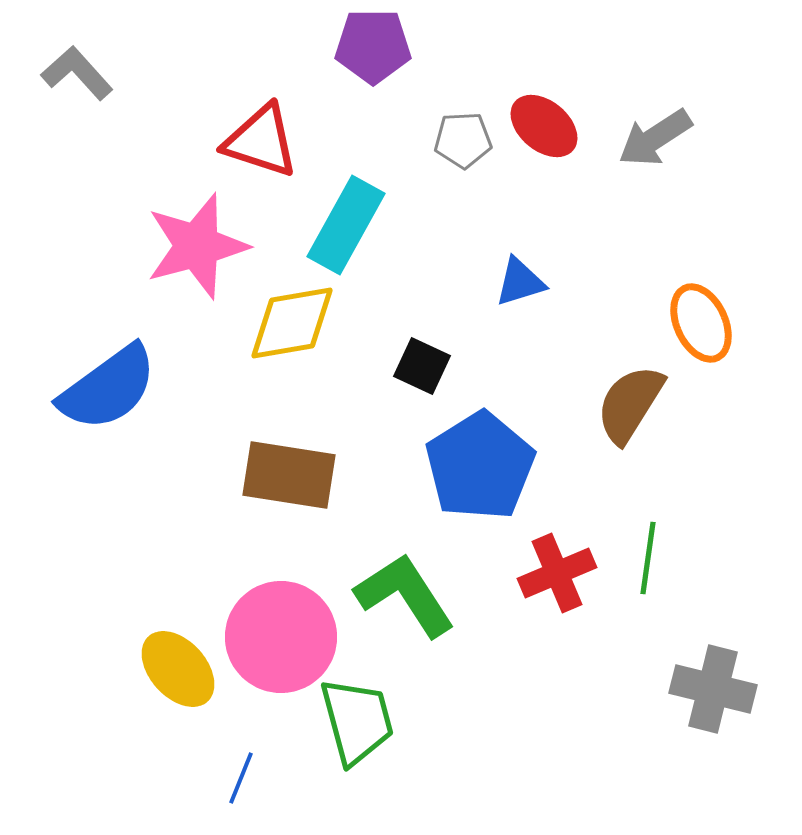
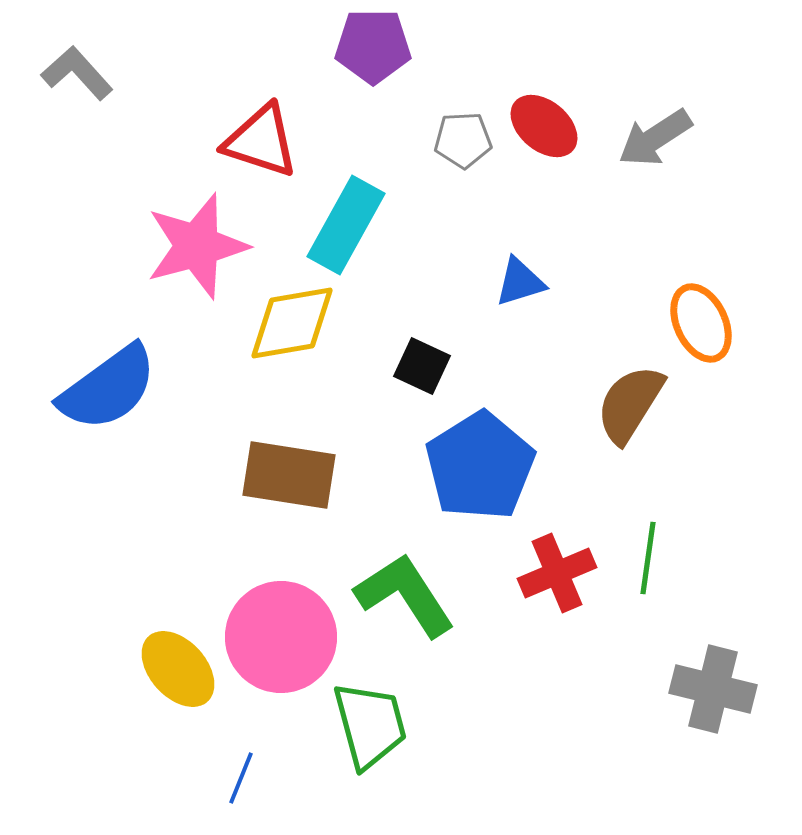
green trapezoid: moved 13 px right, 4 px down
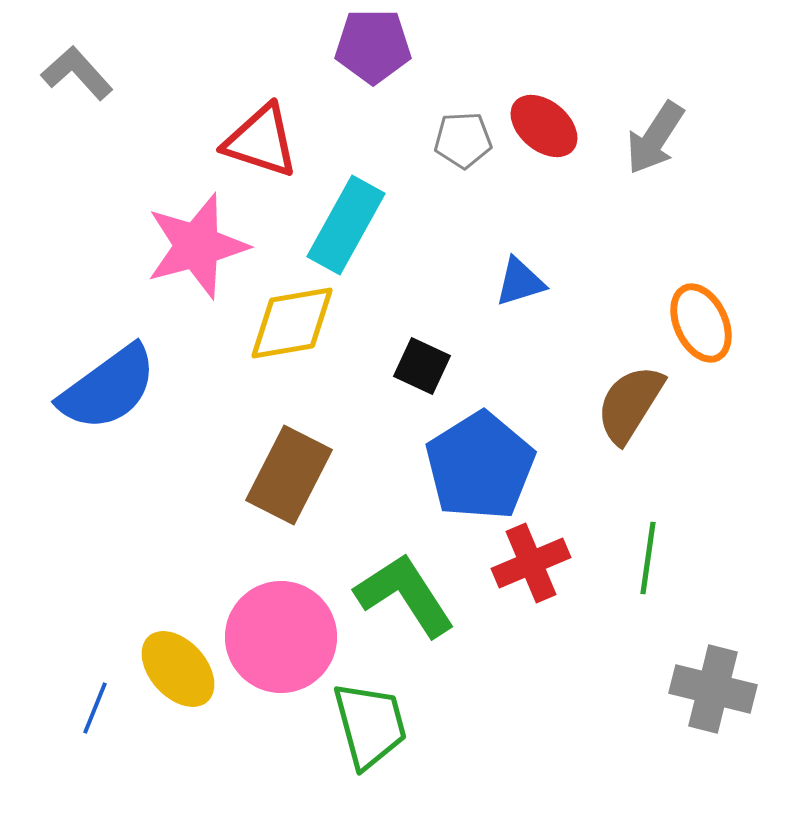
gray arrow: rotated 24 degrees counterclockwise
brown rectangle: rotated 72 degrees counterclockwise
red cross: moved 26 px left, 10 px up
blue line: moved 146 px left, 70 px up
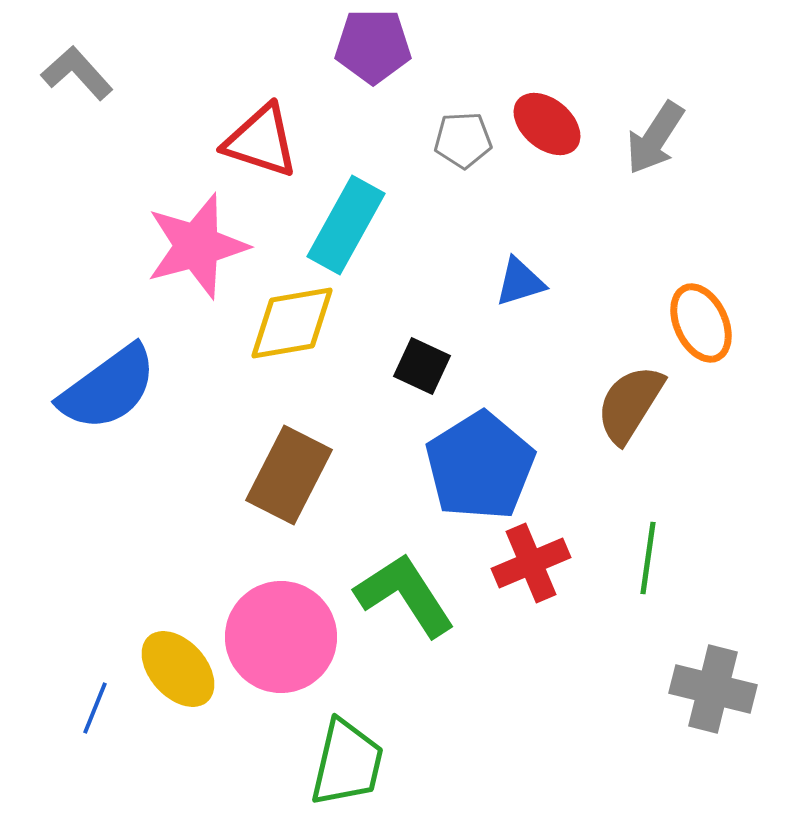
red ellipse: moved 3 px right, 2 px up
green trapezoid: moved 23 px left, 38 px down; rotated 28 degrees clockwise
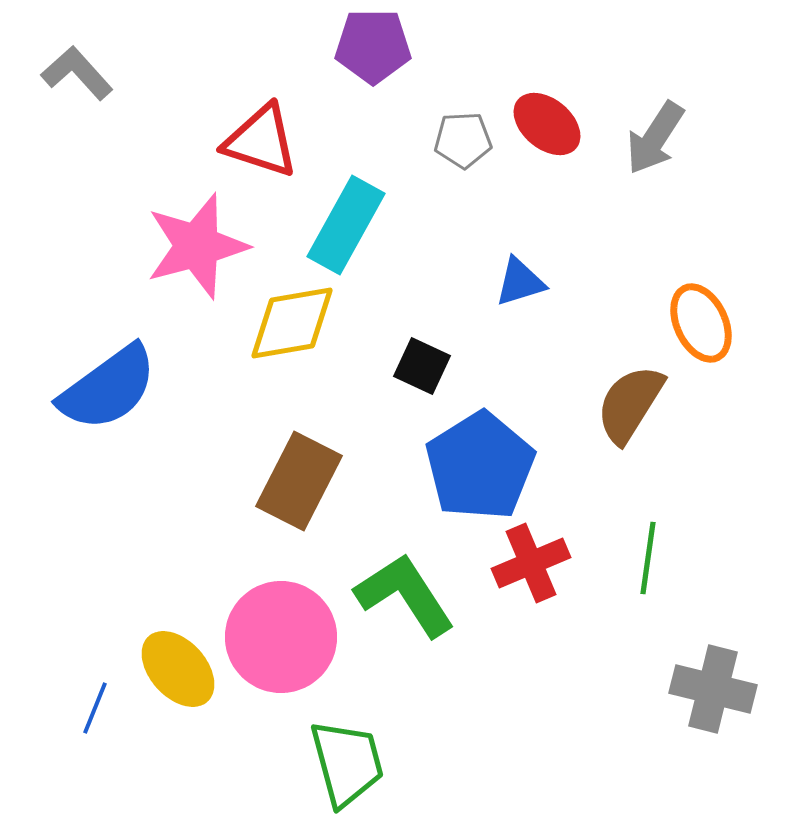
brown rectangle: moved 10 px right, 6 px down
green trapezoid: rotated 28 degrees counterclockwise
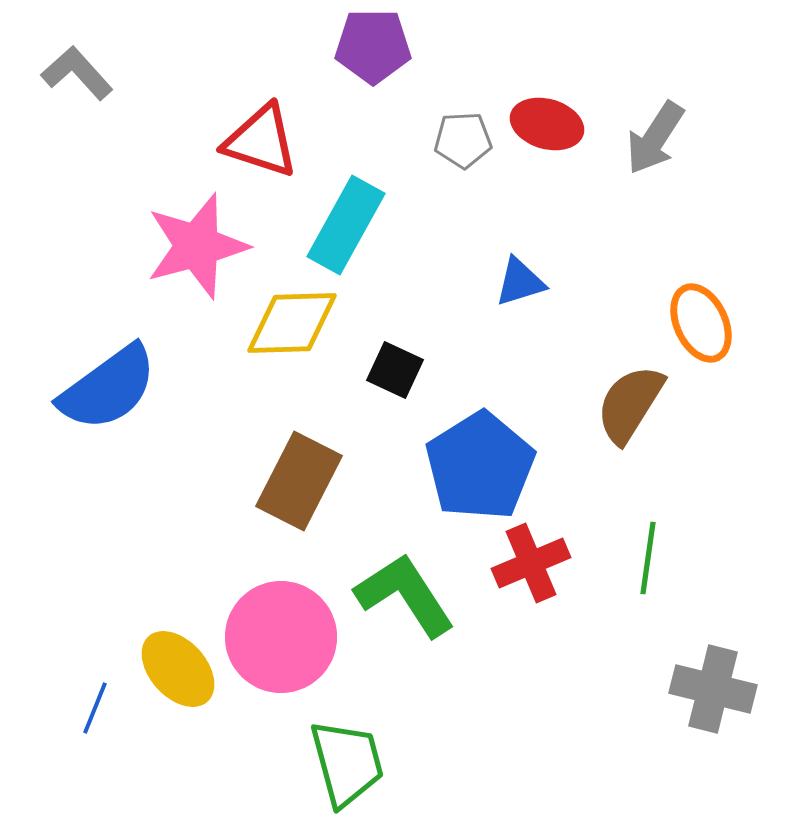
red ellipse: rotated 24 degrees counterclockwise
yellow diamond: rotated 8 degrees clockwise
black square: moved 27 px left, 4 px down
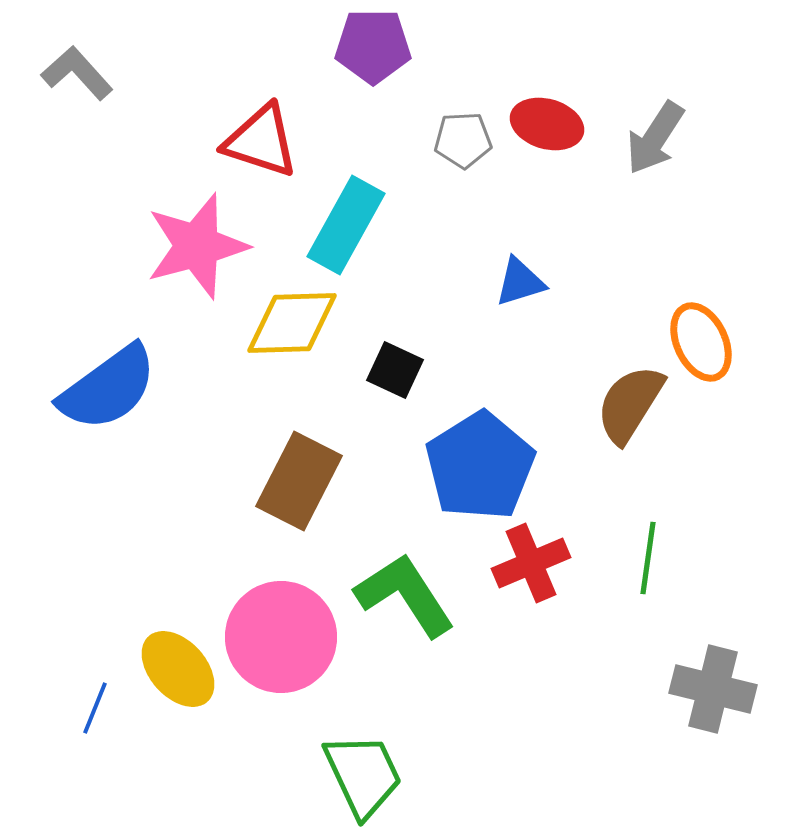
orange ellipse: moved 19 px down
green trapezoid: moved 16 px right, 12 px down; rotated 10 degrees counterclockwise
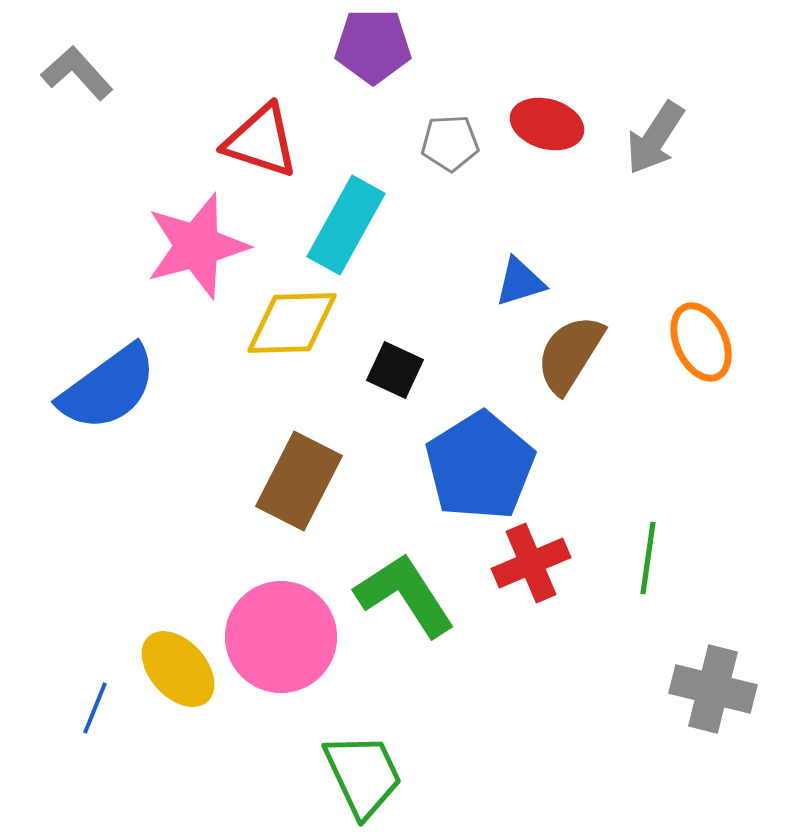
gray pentagon: moved 13 px left, 3 px down
brown semicircle: moved 60 px left, 50 px up
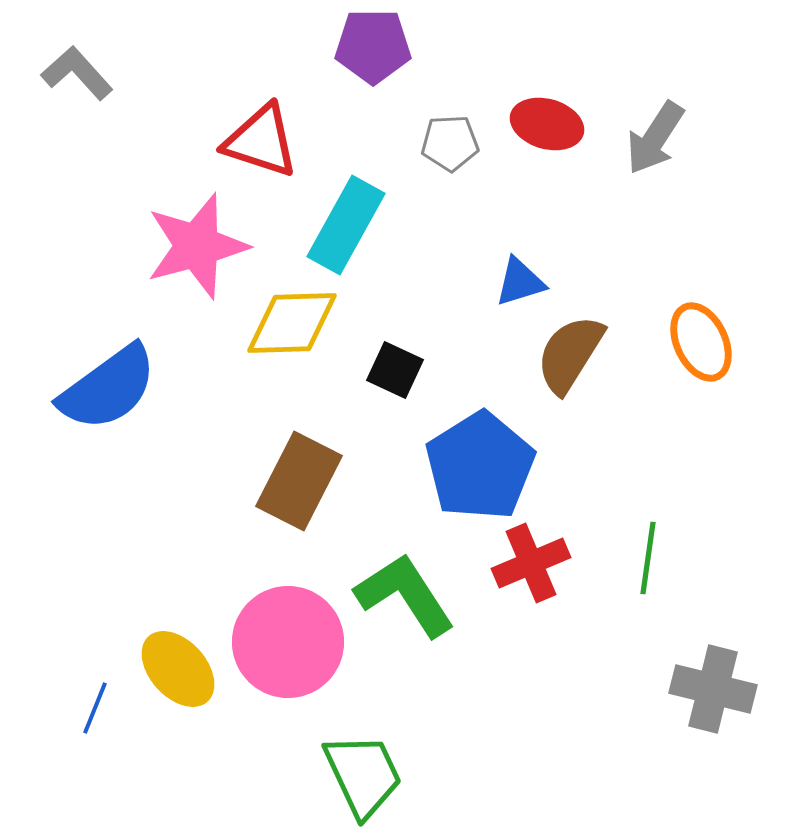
pink circle: moved 7 px right, 5 px down
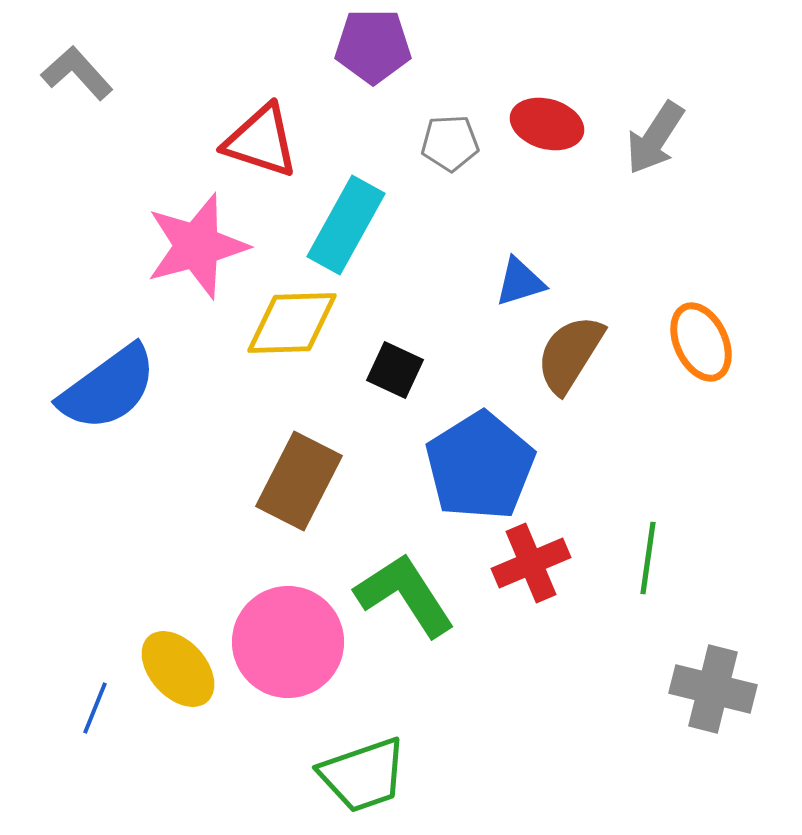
green trapezoid: rotated 96 degrees clockwise
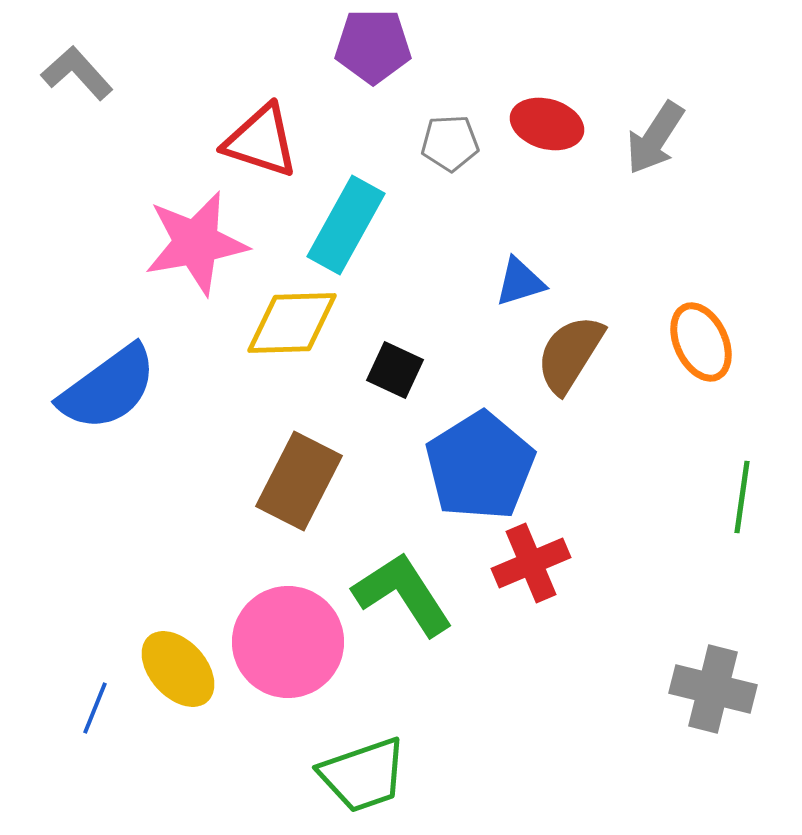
pink star: moved 1 px left, 3 px up; rotated 5 degrees clockwise
green line: moved 94 px right, 61 px up
green L-shape: moved 2 px left, 1 px up
